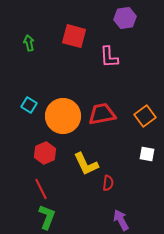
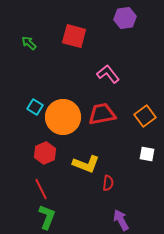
green arrow: rotated 35 degrees counterclockwise
pink L-shape: moved 1 px left, 17 px down; rotated 145 degrees clockwise
cyan square: moved 6 px right, 2 px down
orange circle: moved 1 px down
yellow L-shape: rotated 44 degrees counterclockwise
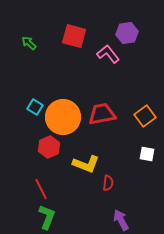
purple hexagon: moved 2 px right, 15 px down
pink L-shape: moved 20 px up
red hexagon: moved 4 px right, 6 px up
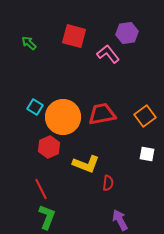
purple arrow: moved 1 px left
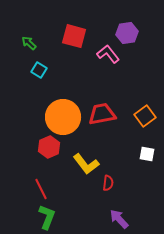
cyan square: moved 4 px right, 37 px up
yellow L-shape: rotated 32 degrees clockwise
purple arrow: moved 1 px left, 1 px up; rotated 15 degrees counterclockwise
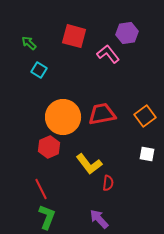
yellow L-shape: moved 3 px right
purple arrow: moved 20 px left
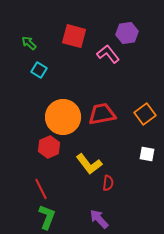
orange square: moved 2 px up
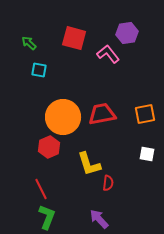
red square: moved 2 px down
cyan square: rotated 21 degrees counterclockwise
orange square: rotated 25 degrees clockwise
yellow L-shape: rotated 20 degrees clockwise
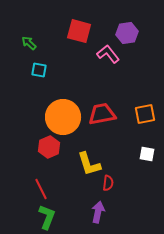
red square: moved 5 px right, 7 px up
purple arrow: moved 1 px left, 7 px up; rotated 55 degrees clockwise
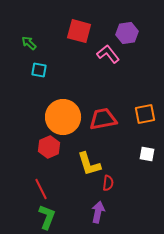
red trapezoid: moved 1 px right, 5 px down
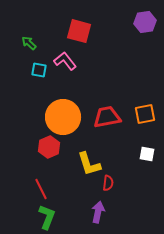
purple hexagon: moved 18 px right, 11 px up
pink L-shape: moved 43 px left, 7 px down
red trapezoid: moved 4 px right, 2 px up
